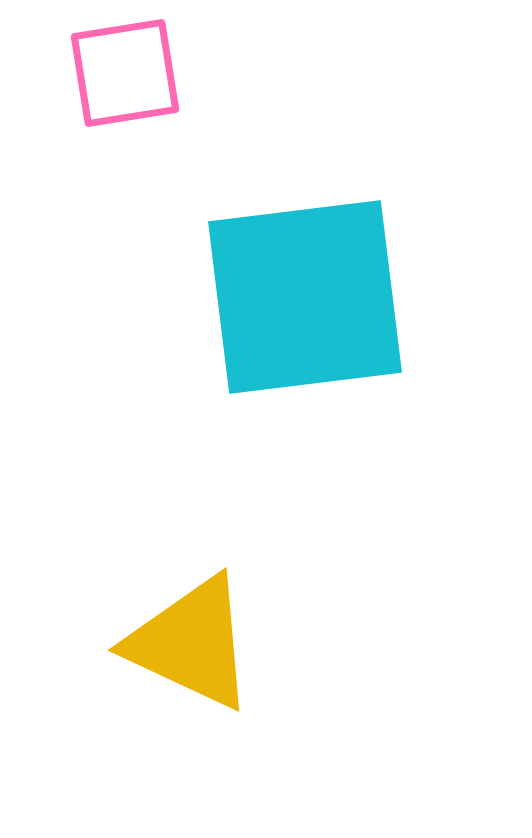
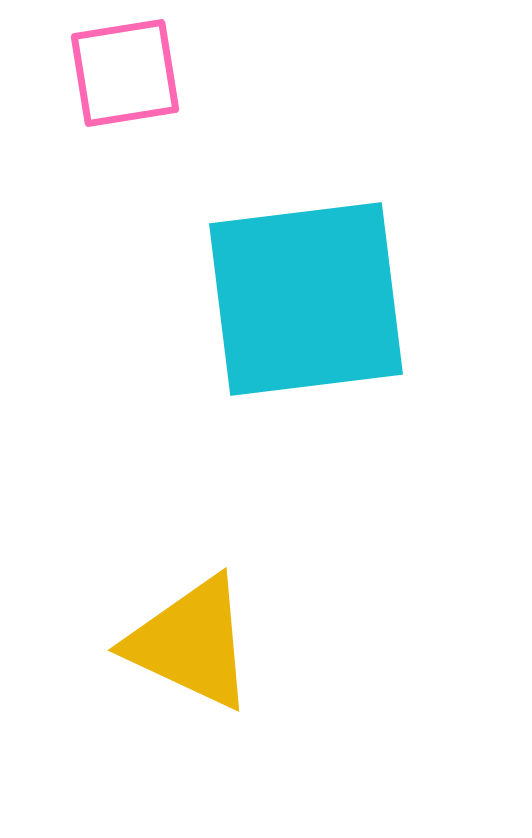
cyan square: moved 1 px right, 2 px down
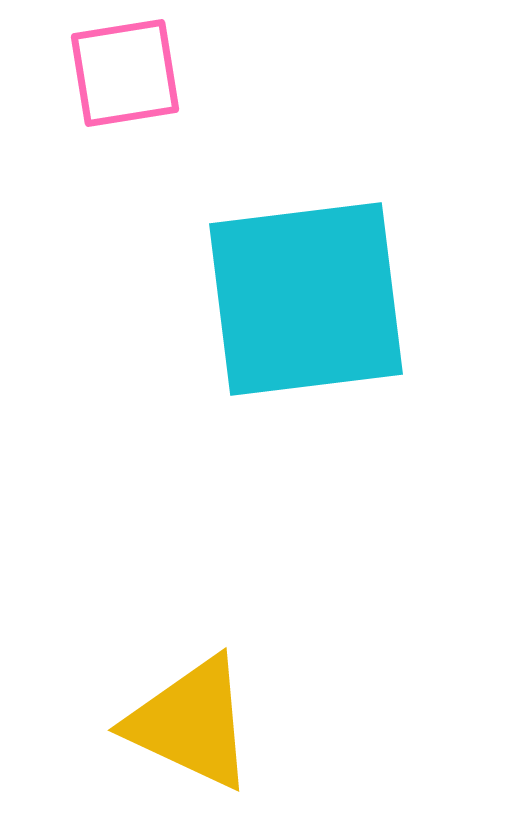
yellow triangle: moved 80 px down
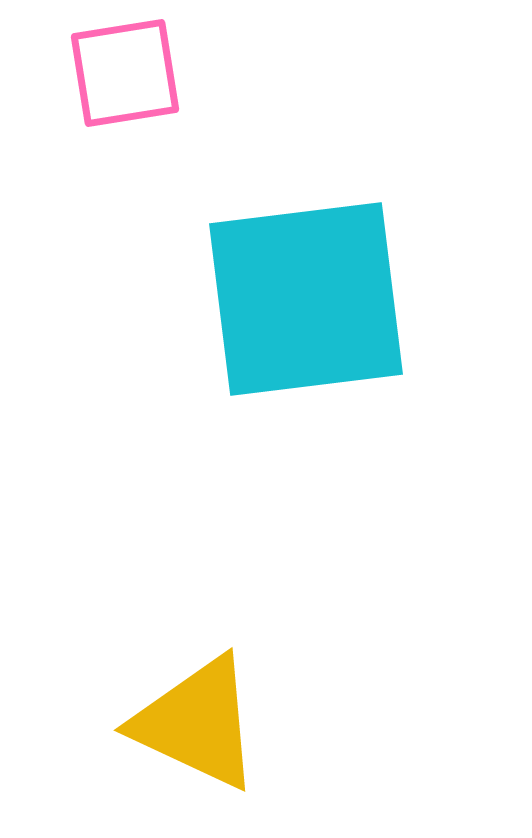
yellow triangle: moved 6 px right
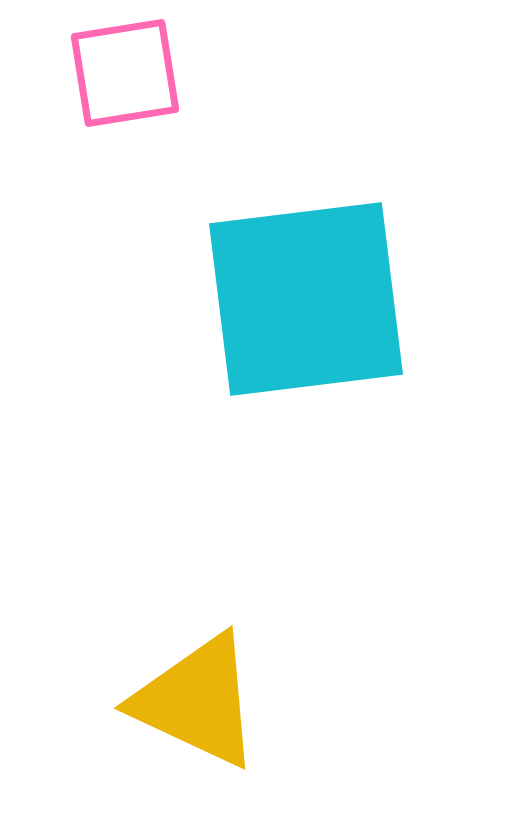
yellow triangle: moved 22 px up
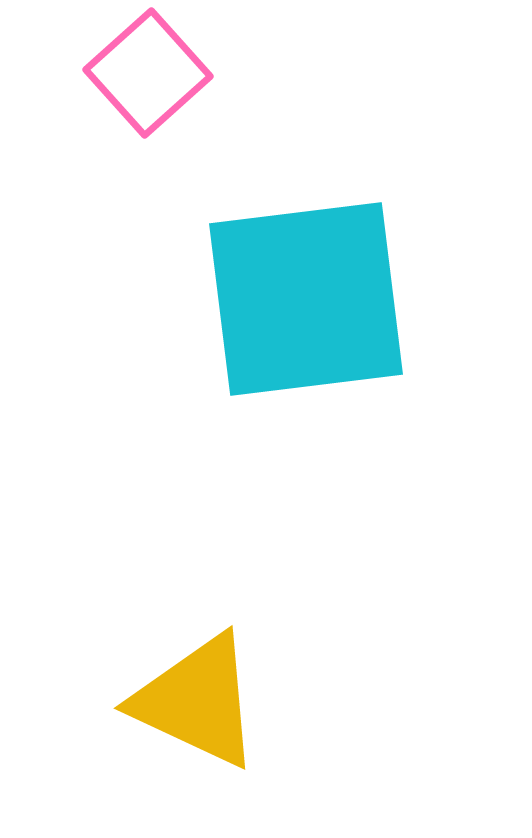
pink square: moved 23 px right; rotated 33 degrees counterclockwise
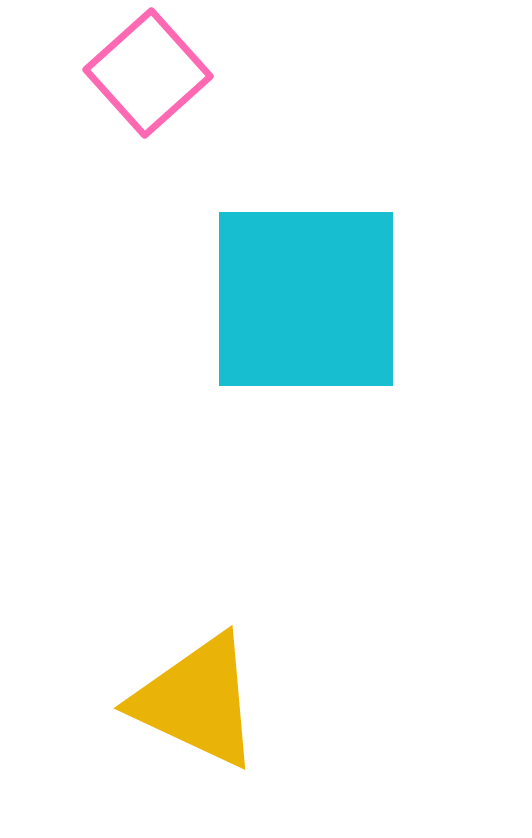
cyan square: rotated 7 degrees clockwise
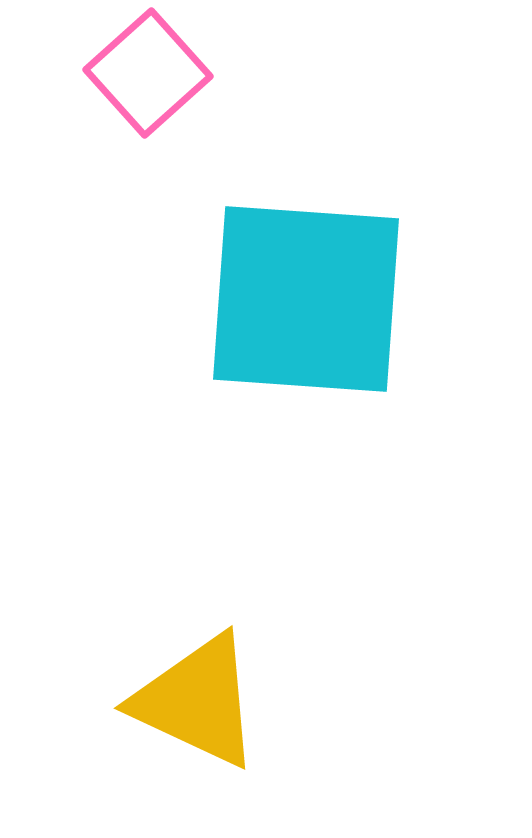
cyan square: rotated 4 degrees clockwise
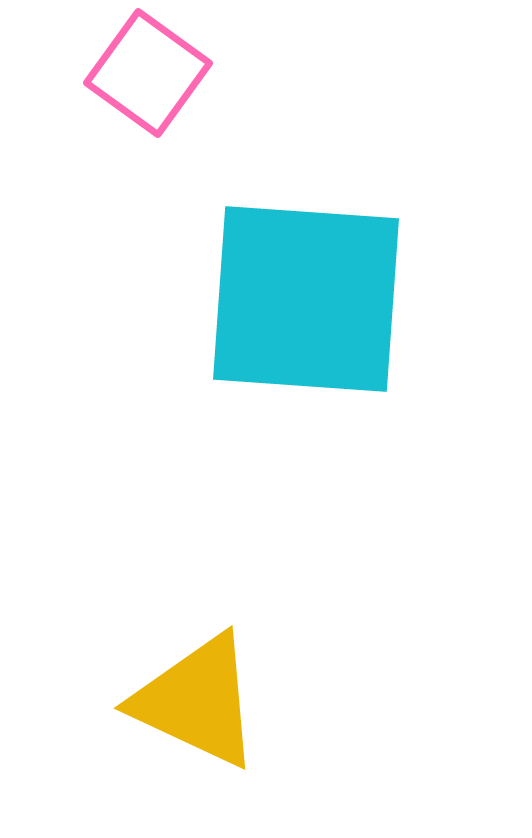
pink square: rotated 12 degrees counterclockwise
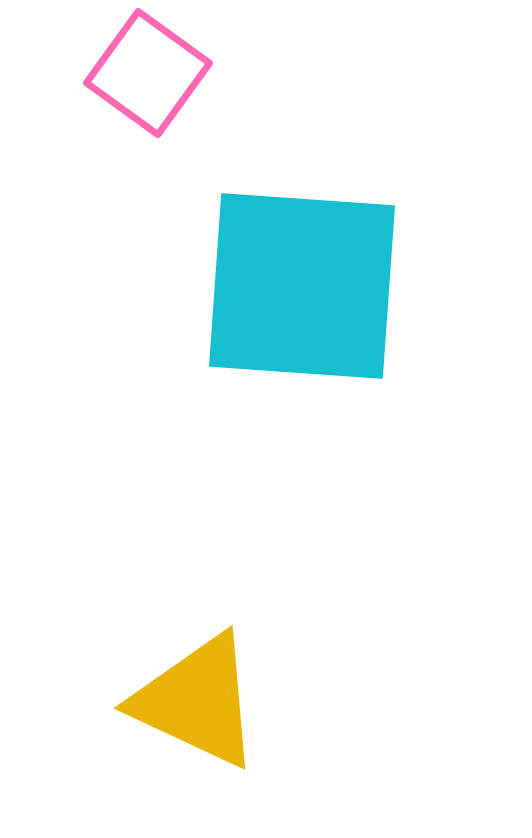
cyan square: moved 4 px left, 13 px up
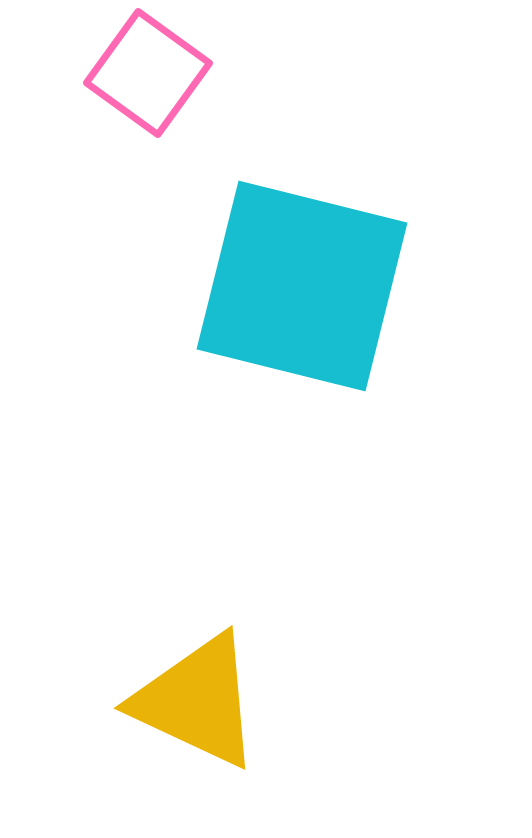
cyan square: rotated 10 degrees clockwise
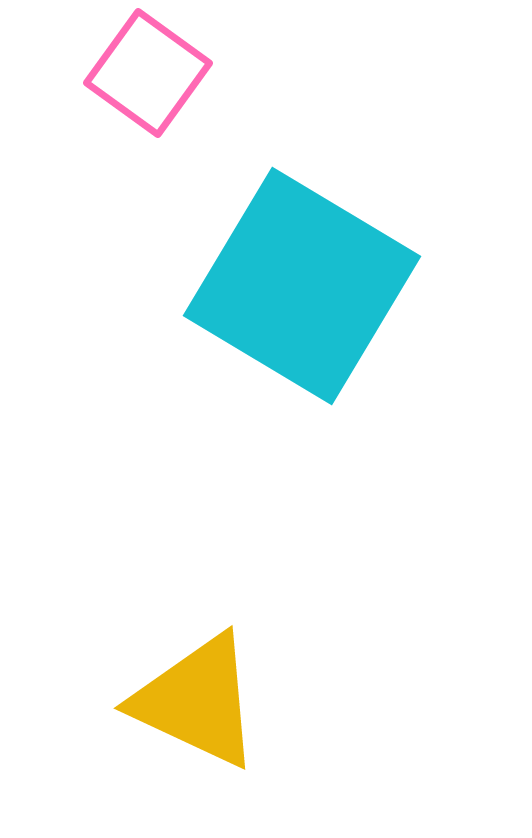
cyan square: rotated 17 degrees clockwise
